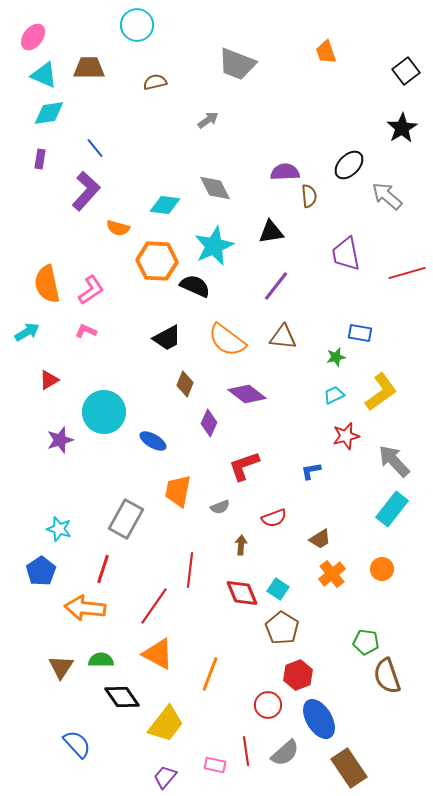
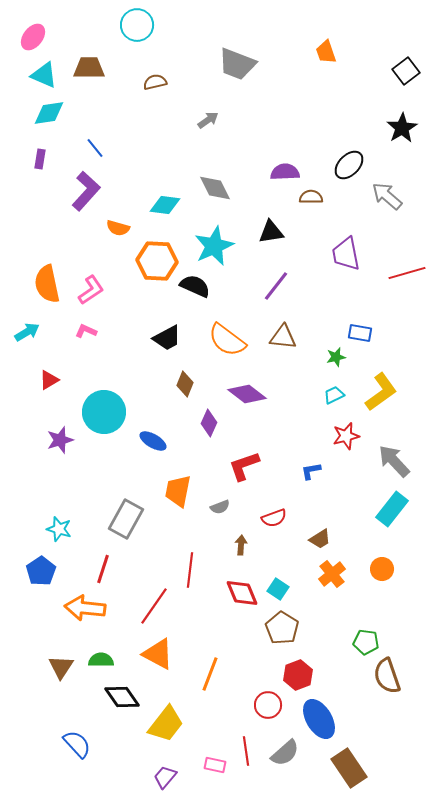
brown semicircle at (309, 196): moved 2 px right, 1 px down; rotated 85 degrees counterclockwise
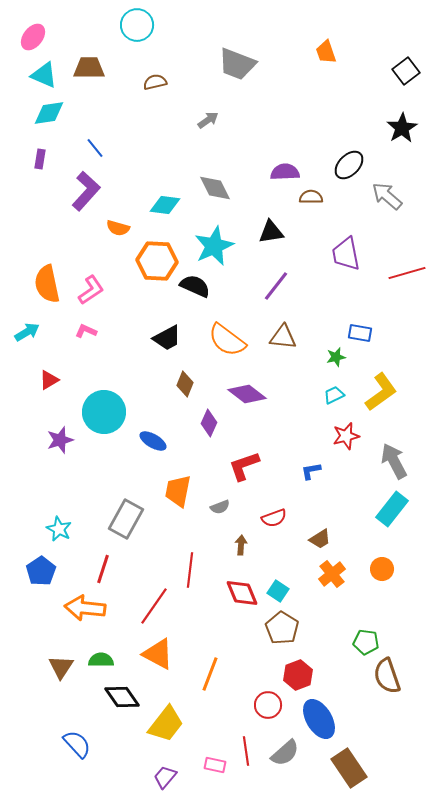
gray arrow at (394, 461): rotated 15 degrees clockwise
cyan star at (59, 529): rotated 10 degrees clockwise
cyan square at (278, 589): moved 2 px down
